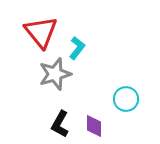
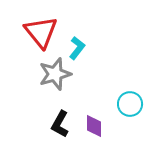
cyan circle: moved 4 px right, 5 px down
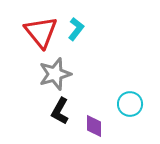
cyan L-shape: moved 1 px left, 19 px up
black L-shape: moved 13 px up
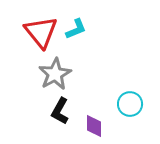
cyan L-shape: rotated 30 degrees clockwise
gray star: rotated 12 degrees counterclockwise
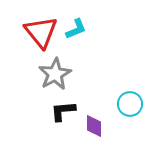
black L-shape: moved 3 px right; rotated 56 degrees clockwise
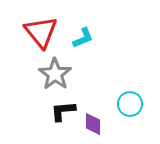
cyan L-shape: moved 7 px right, 9 px down
gray star: rotated 8 degrees counterclockwise
purple diamond: moved 1 px left, 2 px up
